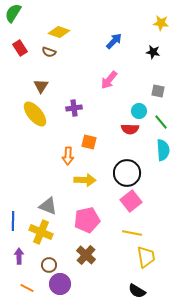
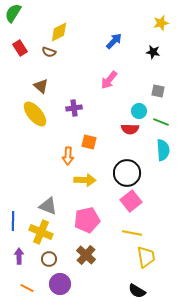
yellow star: rotated 21 degrees counterclockwise
yellow diamond: rotated 45 degrees counterclockwise
brown triangle: rotated 21 degrees counterclockwise
green line: rotated 28 degrees counterclockwise
brown circle: moved 6 px up
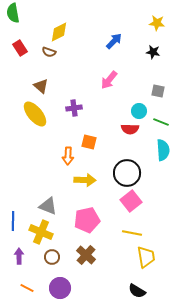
green semicircle: rotated 42 degrees counterclockwise
yellow star: moved 4 px left; rotated 21 degrees clockwise
brown circle: moved 3 px right, 2 px up
purple circle: moved 4 px down
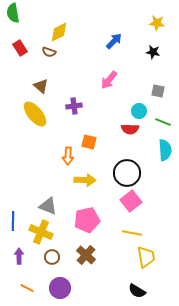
purple cross: moved 2 px up
green line: moved 2 px right
cyan semicircle: moved 2 px right
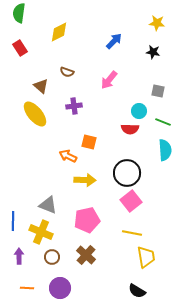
green semicircle: moved 6 px right; rotated 18 degrees clockwise
brown semicircle: moved 18 px right, 20 px down
orange arrow: rotated 114 degrees clockwise
gray triangle: moved 1 px up
orange line: rotated 24 degrees counterclockwise
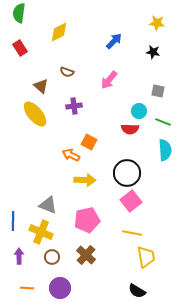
orange square: rotated 14 degrees clockwise
orange arrow: moved 3 px right, 1 px up
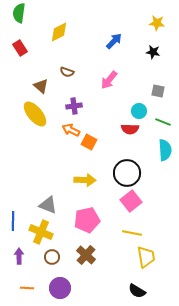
orange arrow: moved 25 px up
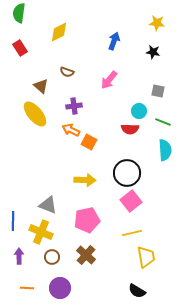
blue arrow: rotated 24 degrees counterclockwise
yellow line: rotated 24 degrees counterclockwise
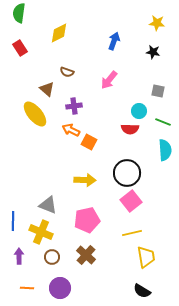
yellow diamond: moved 1 px down
brown triangle: moved 6 px right, 3 px down
black semicircle: moved 5 px right
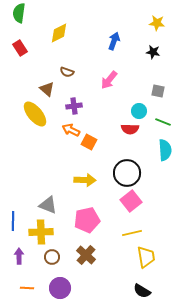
yellow cross: rotated 25 degrees counterclockwise
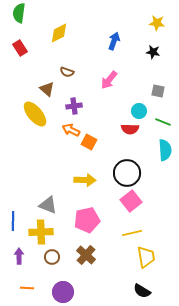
purple circle: moved 3 px right, 4 px down
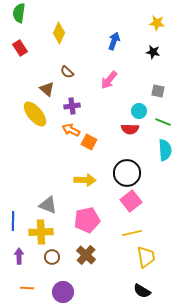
yellow diamond: rotated 40 degrees counterclockwise
brown semicircle: rotated 24 degrees clockwise
purple cross: moved 2 px left
